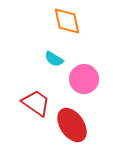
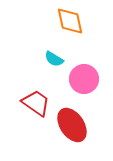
orange diamond: moved 3 px right
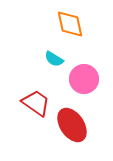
orange diamond: moved 3 px down
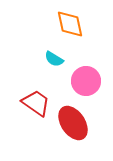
pink circle: moved 2 px right, 2 px down
red ellipse: moved 1 px right, 2 px up
